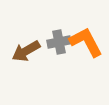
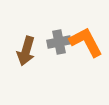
brown arrow: rotated 44 degrees counterclockwise
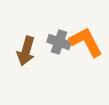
gray cross: rotated 30 degrees clockwise
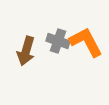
gray cross: moved 1 px left, 1 px up
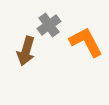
gray cross: moved 9 px left, 16 px up; rotated 35 degrees clockwise
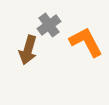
brown arrow: moved 2 px right, 1 px up
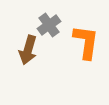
orange L-shape: rotated 36 degrees clockwise
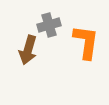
gray cross: rotated 20 degrees clockwise
